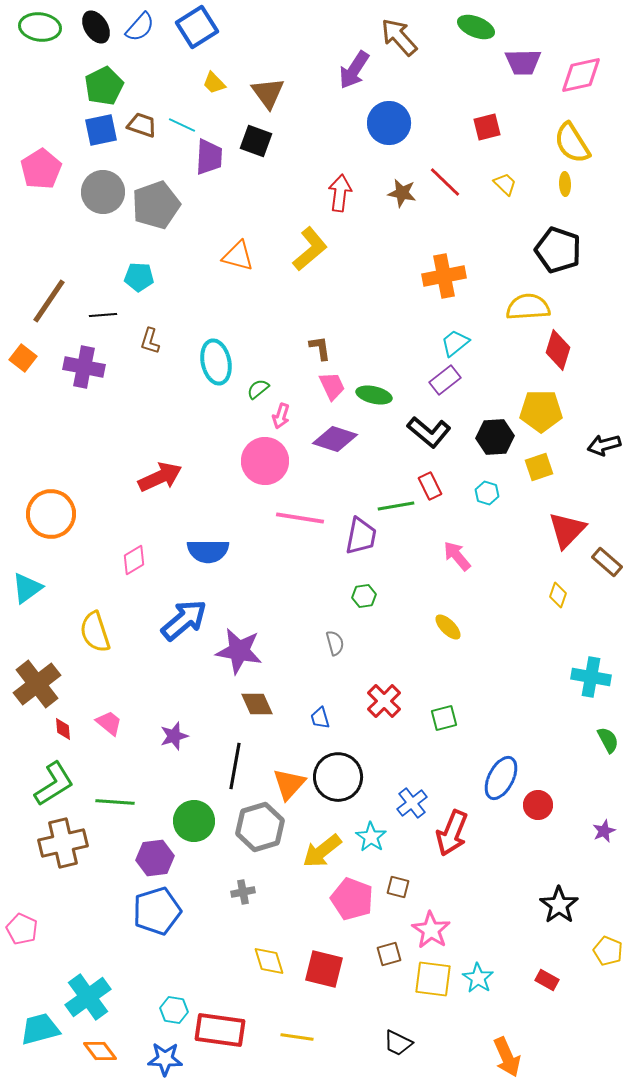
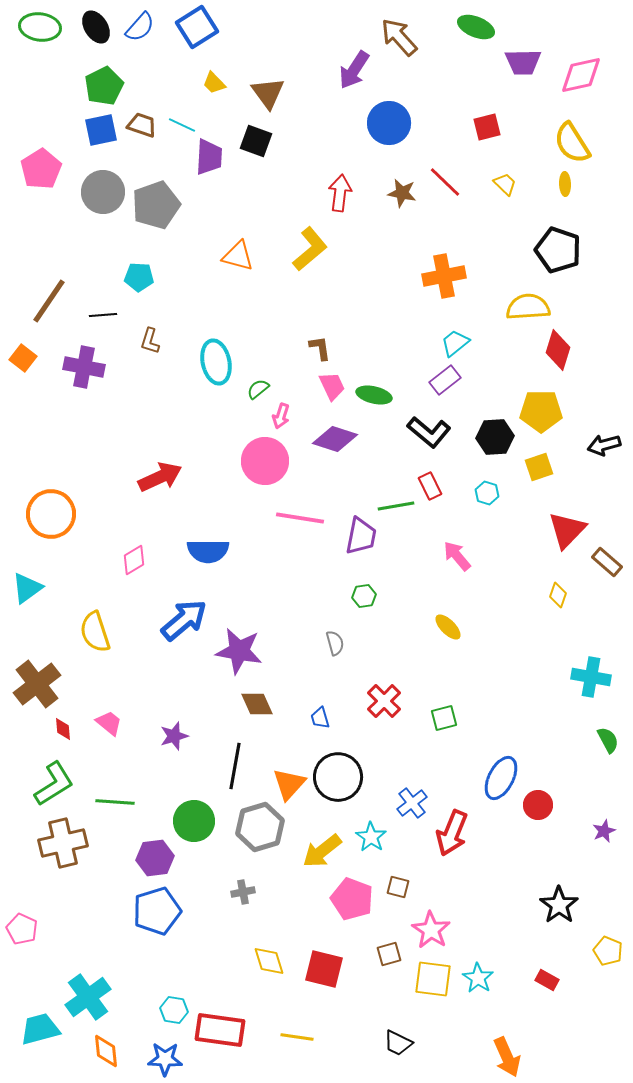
orange diamond at (100, 1051): moved 6 px right; rotated 32 degrees clockwise
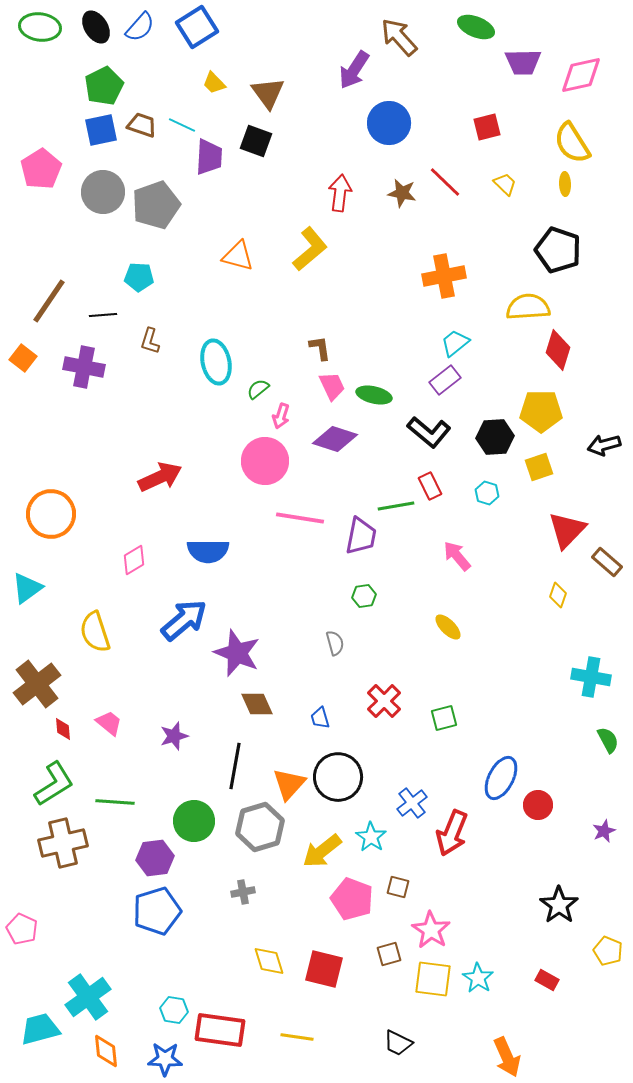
purple star at (239, 651): moved 2 px left, 2 px down; rotated 12 degrees clockwise
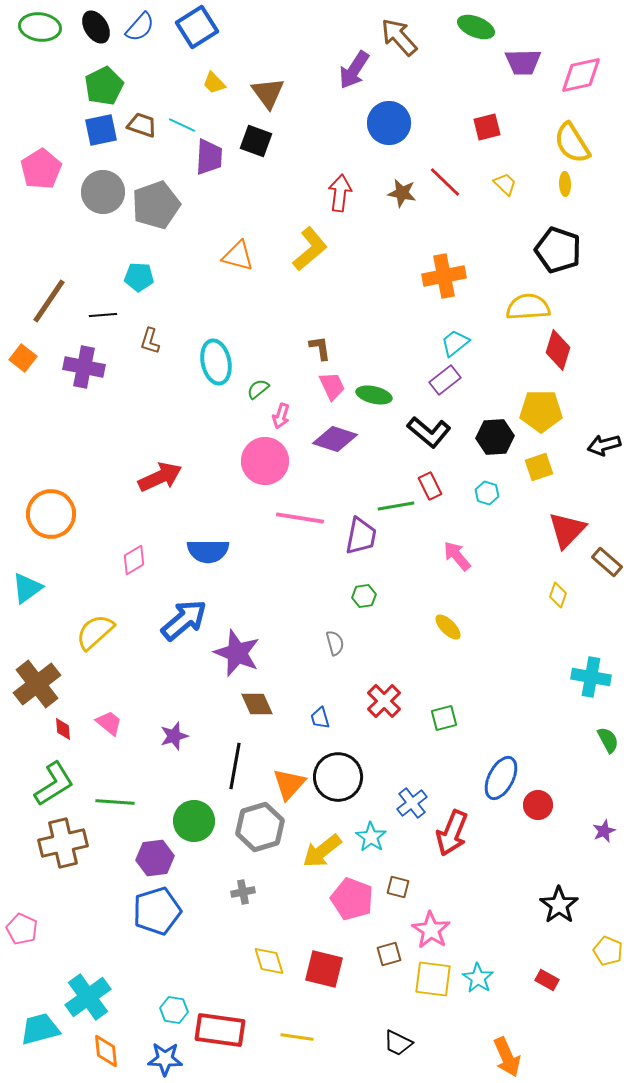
yellow semicircle at (95, 632): rotated 66 degrees clockwise
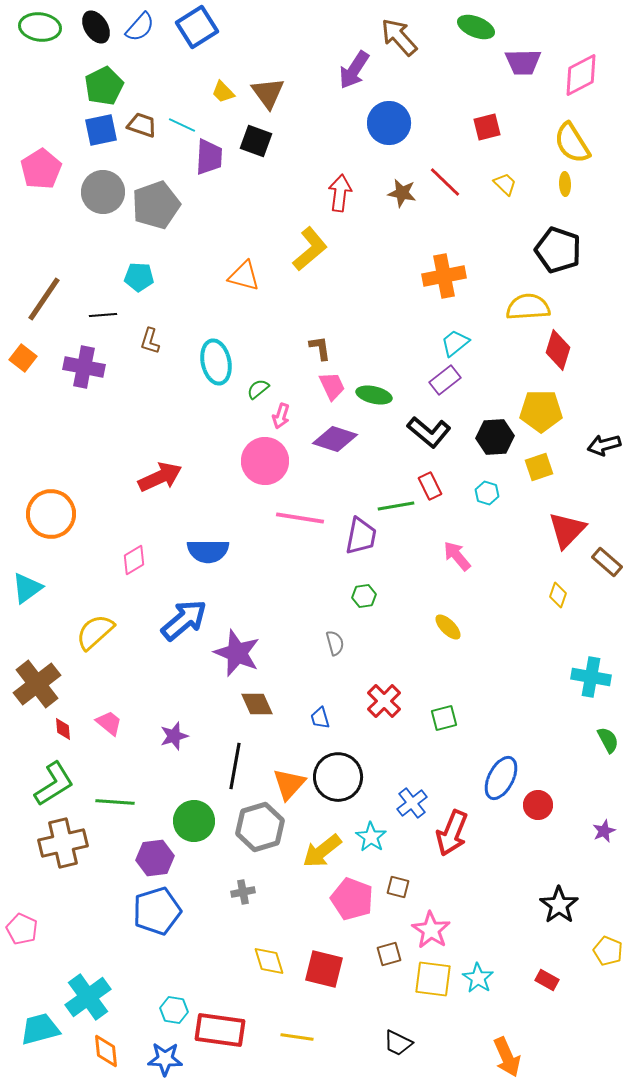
pink diamond at (581, 75): rotated 15 degrees counterclockwise
yellow trapezoid at (214, 83): moved 9 px right, 9 px down
orange triangle at (238, 256): moved 6 px right, 20 px down
brown line at (49, 301): moved 5 px left, 2 px up
